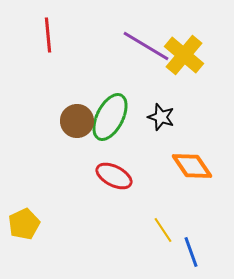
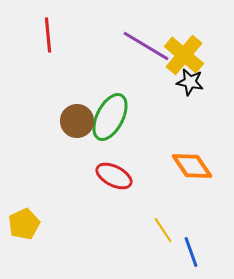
black star: moved 29 px right, 35 px up; rotated 8 degrees counterclockwise
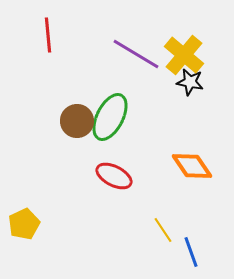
purple line: moved 10 px left, 8 px down
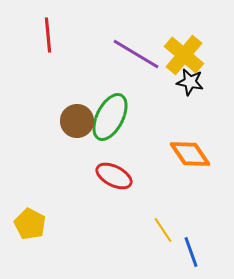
orange diamond: moved 2 px left, 12 px up
yellow pentagon: moved 6 px right; rotated 20 degrees counterclockwise
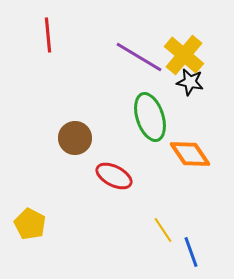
purple line: moved 3 px right, 3 px down
green ellipse: moved 40 px right; rotated 45 degrees counterclockwise
brown circle: moved 2 px left, 17 px down
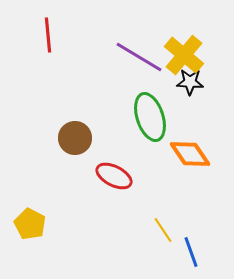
black star: rotated 8 degrees counterclockwise
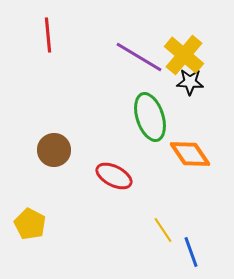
brown circle: moved 21 px left, 12 px down
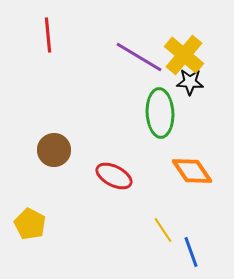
green ellipse: moved 10 px right, 4 px up; rotated 15 degrees clockwise
orange diamond: moved 2 px right, 17 px down
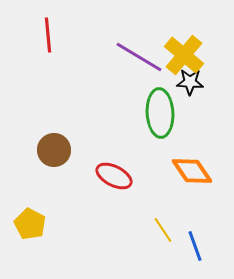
blue line: moved 4 px right, 6 px up
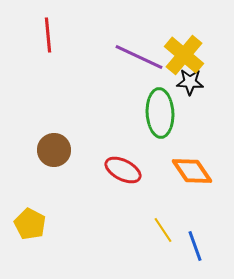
purple line: rotated 6 degrees counterclockwise
red ellipse: moved 9 px right, 6 px up
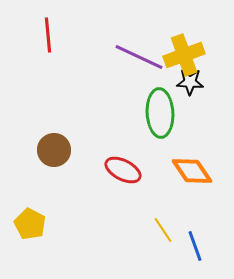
yellow cross: rotated 30 degrees clockwise
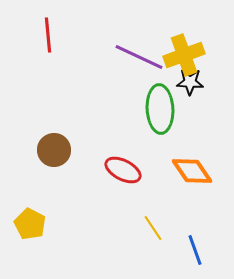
green ellipse: moved 4 px up
yellow line: moved 10 px left, 2 px up
blue line: moved 4 px down
